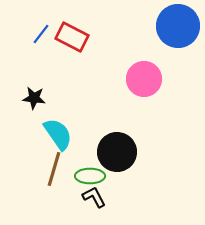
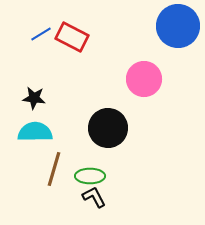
blue line: rotated 20 degrees clockwise
cyan semicircle: moved 23 px left, 2 px up; rotated 56 degrees counterclockwise
black circle: moved 9 px left, 24 px up
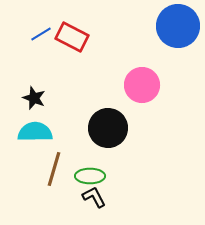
pink circle: moved 2 px left, 6 px down
black star: rotated 15 degrees clockwise
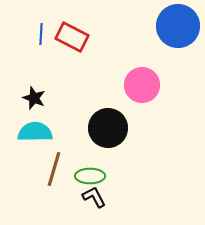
blue line: rotated 55 degrees counterclockwise
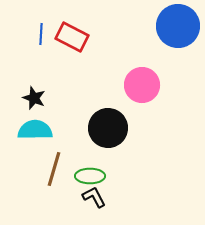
cyan semicircle: moved 2 px up
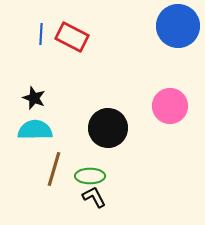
pink circle: moved 28 px right, 21 px down
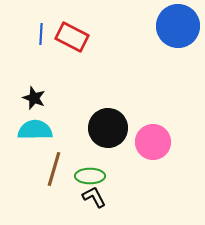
pink circle: moved 17 px left, 36 px down
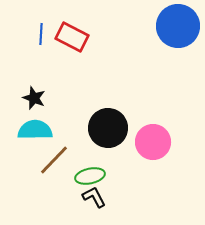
brown line: moved 9 px up; rotated 28 degrees clockwise
green ellipse: rotated 12 degrees counterclockwise
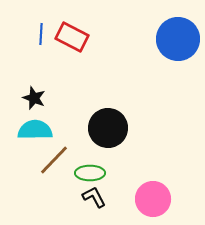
blue circle: moved 13 px down
pink circle: moved 57 px down
green ellipse: moved 3 px up; rotated 12 degrees clockwise
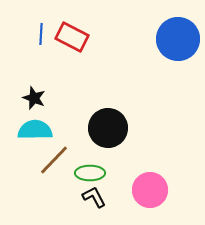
pink circle: moved 3 px left, 9 px up
